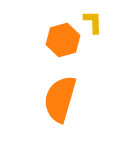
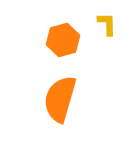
yellow L-shape: moved 14 px right, 2 px down
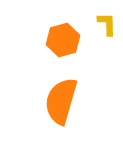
orange semicircle: moved 1 px right, 2 px down
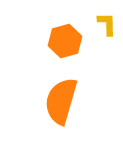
orange hexagon: moved 2 px right, 1 px down
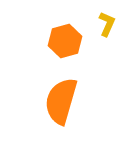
yellow L-shape: rotated 25 degrees clockwise
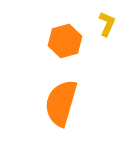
orange semicircle: moved 2 px down
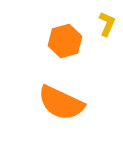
orange semicircle: rotated 81 degrees counterclockwise
